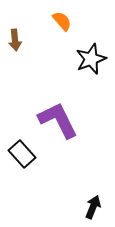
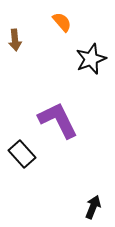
orange semicircle: moved 1 px down
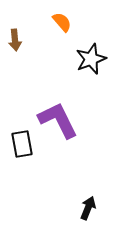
black rectangle: moved 10 px up; rotated 32 degrees clockwise
black arrow: moved 5 px left, 1 px down
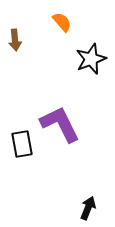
purple L-shape: moved 2 px right, 4 px down
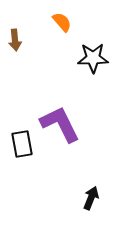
black star: moved 2 px right, 1 px up; rotated 20 degrees clockwise
black arrow: moved 3 px right, 10 px up
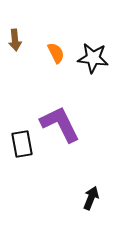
orange semicircle: moved 6 px left, 31 px down; rotated 15 degrees clockwise
black star: rotated 8 degrees clockwise
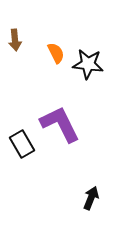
black star: moved 5 px left, 6 px down
black rectangle: rotated 20 degrees counterclockwise
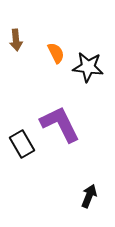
brown arrow: moved 1 px right
black star: moved 3 px down
black arrow: moved 2 px left, 2 px up
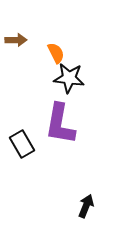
brown arrow: rotated 85 degrees counterclockwise
black star: moved 19 px left, 11 px down
purple L-shape: rotated 144 degrees counterclockwise
black arrow: moved 3 px left, 10 px down
